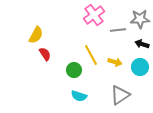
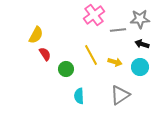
green circle: moved 8 px left, 1 px up
cyan semicircle: rotated 70 degrees clockwise
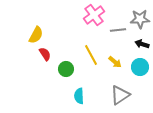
yellow arrow: rotated 24 degrees clockwise
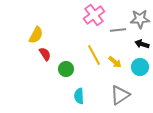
yellow line: moved 3 px right
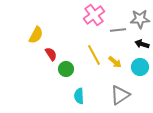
red semicircle: moved 6 px right
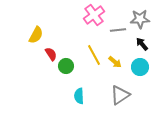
black arrow: rotated 32 degrees clockwise
green circle: moved 3 px up
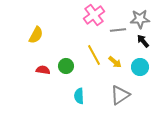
black arrow: moved 1 px right, 3 px up
red semicircle: moved 8 px left, 16 px down; rotated 48 degrees counterclockwise
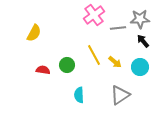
gray line: moved 2 px up
yellow semicircle: moved 2 px left, 2 px up
green circle: moved 1 px right, 1 px up
cyan semicircle: moved 1 px up
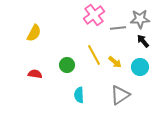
red semicircle: moved 8 px left, 4 px down
